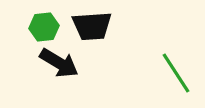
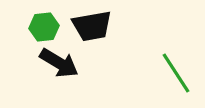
black trapezoid: rotated 6 degrees counterclockwise
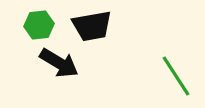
green hexagon: moved 5 px left, 2 px up
green line: moved 3 px down
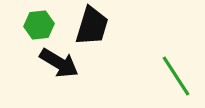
black trapezoid: rotated 63 degrees counterclockwise
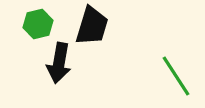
green hexagon: moved 1 px left, 1 px up; rotated 8 degrees counterclockwise
black arrow: rotated 69 degrees clockwise
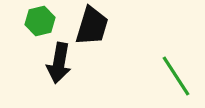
green hexagon: moved 2 px right, 3 px up
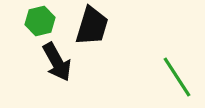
black arrow: moved 2 px left, 1 px up; rotated 39 degrees counterclockwise
green line: moved 1 px right, 1 px down
